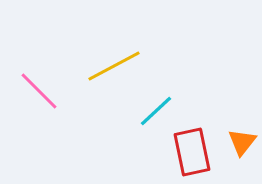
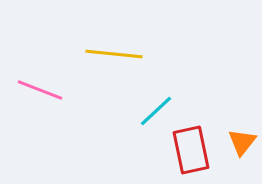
yellow line: moved 12 px up; rotated 34 degrees clockwise
pink line: moved 1 px right, 1 px up; rotated 24 degrees counterclockwise
red rectangle: moved 1 px left, 2 px up
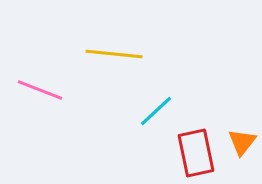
red rectangle: moved 5 px right, 3 px down
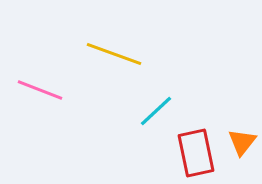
yellow line: rotated 14 degrees clockwise
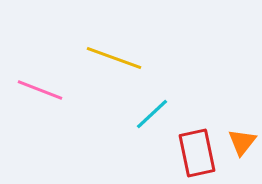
yellow line: moved 4 px down
cyan line: moved 4 px left, 3 px down
red rectangle: moved 1 px right
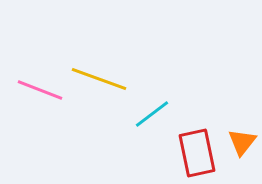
yellow line: moved 15 px left, 21 px down
cyan line: rotated 6 degrees clockwise
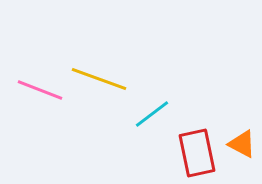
orange triangle: moved 2 px down; rotated 40 degrees counterclockwise
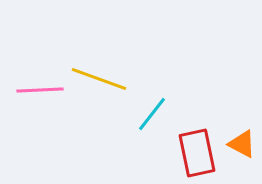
pink line: rotated 24 degrees counterclockwise
cyan line: rotated 15 degrees counterclockwise
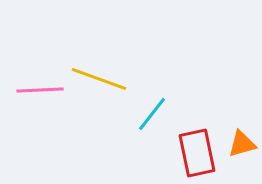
orange triangle: rotated 44 degrees counterclockwise
